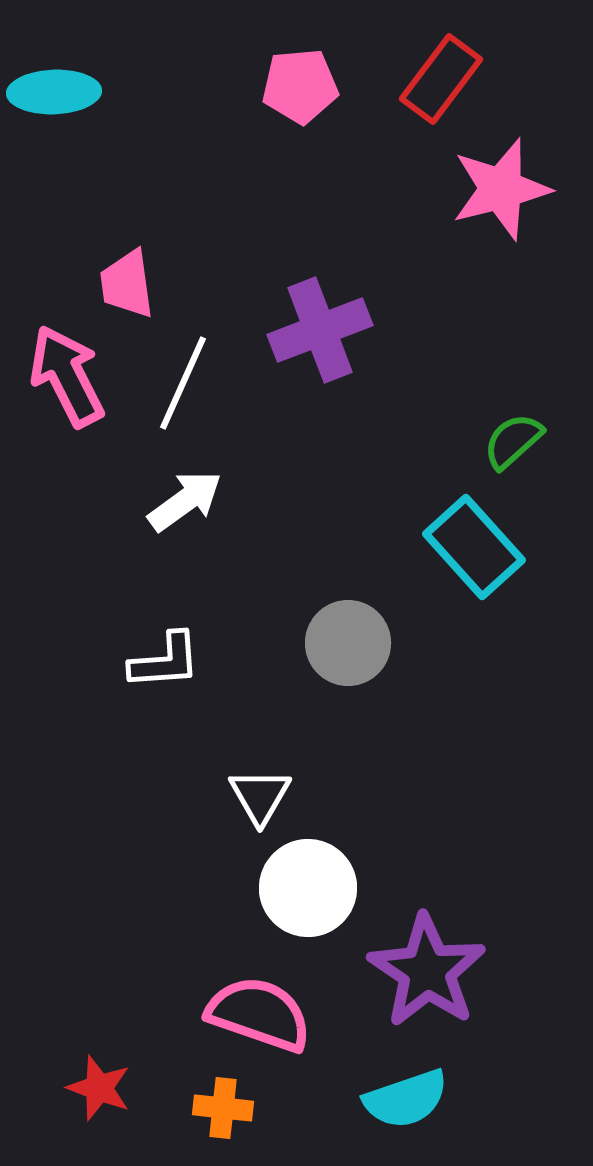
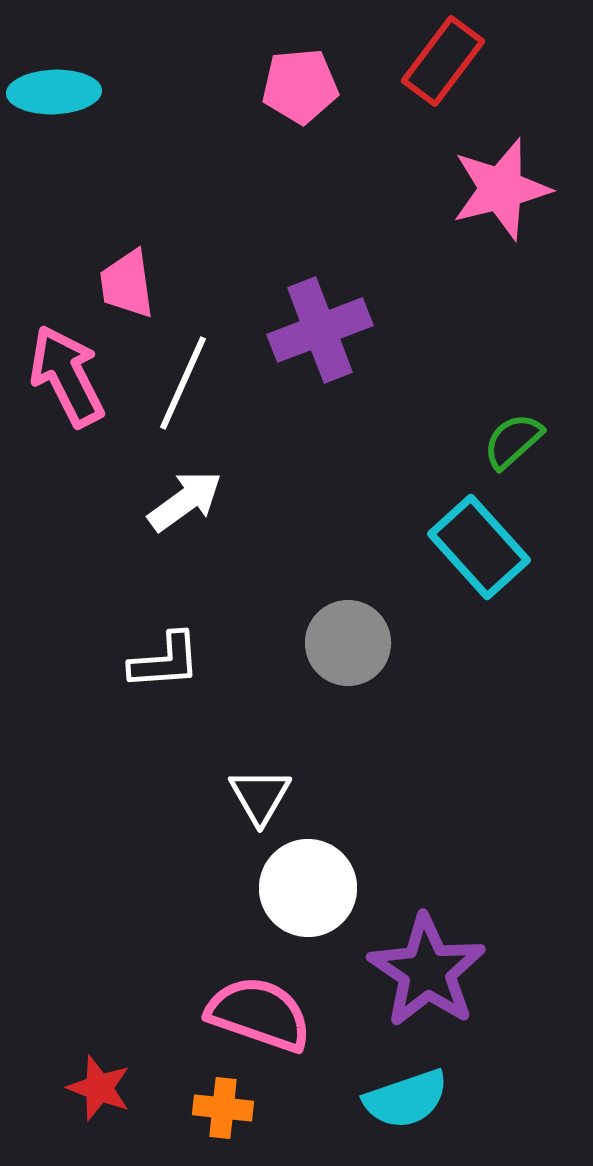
red rectangle: moved 2 px right, 18 px up
cyan rectangle: moved 5 px right
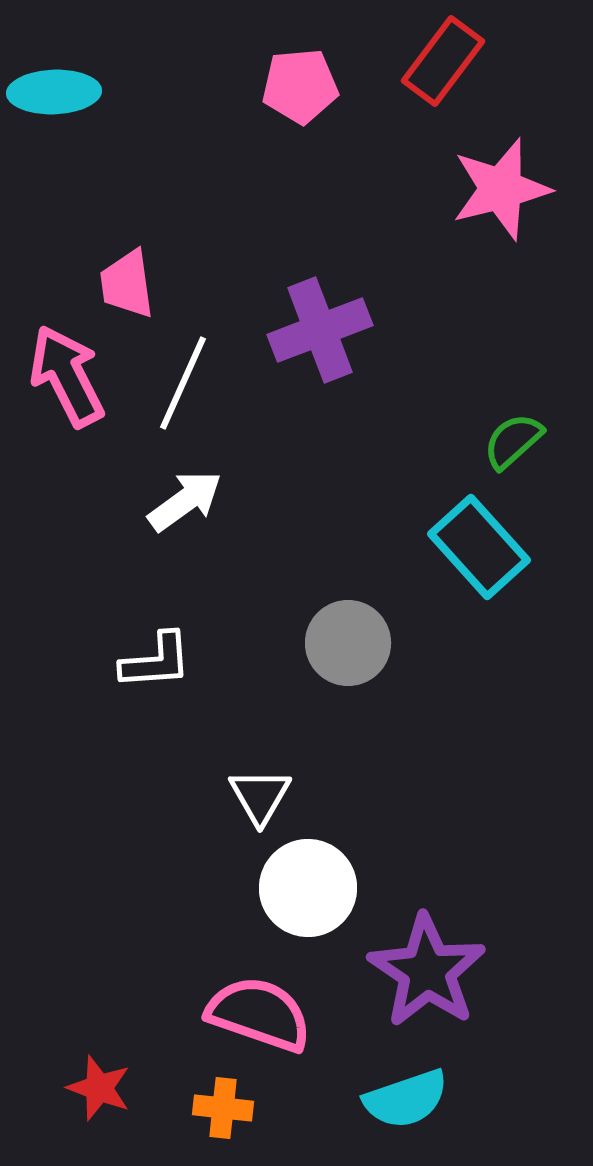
white L-shape: moved 9 px left
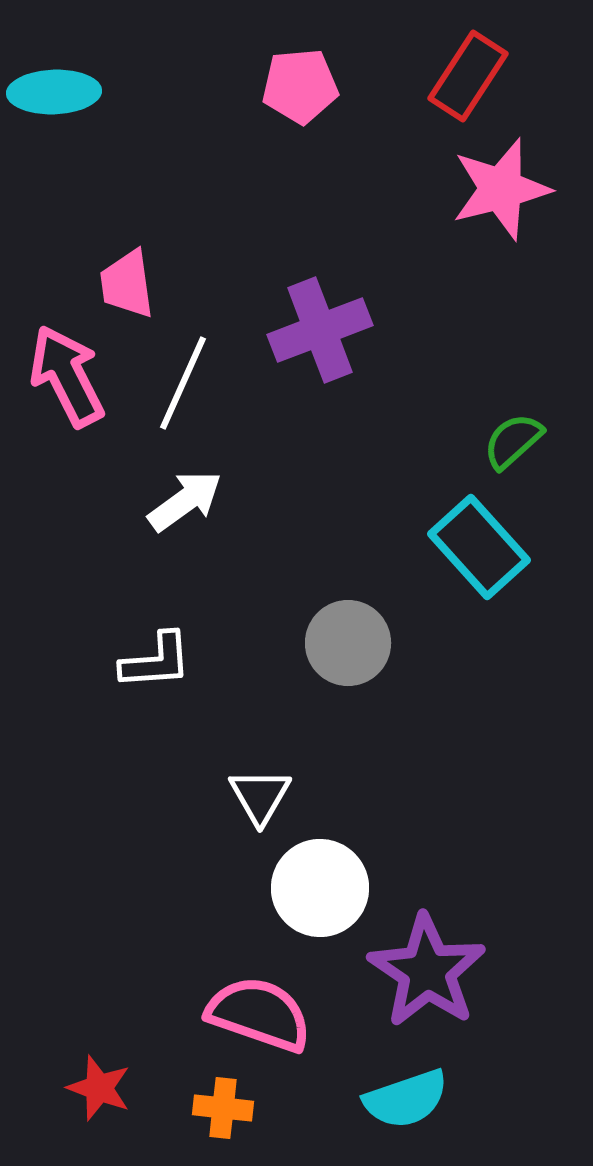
red rectangle: moved 25 px right, 15 px down; rotated 4 degrees counterclockwise
white circle: moved 12 px right
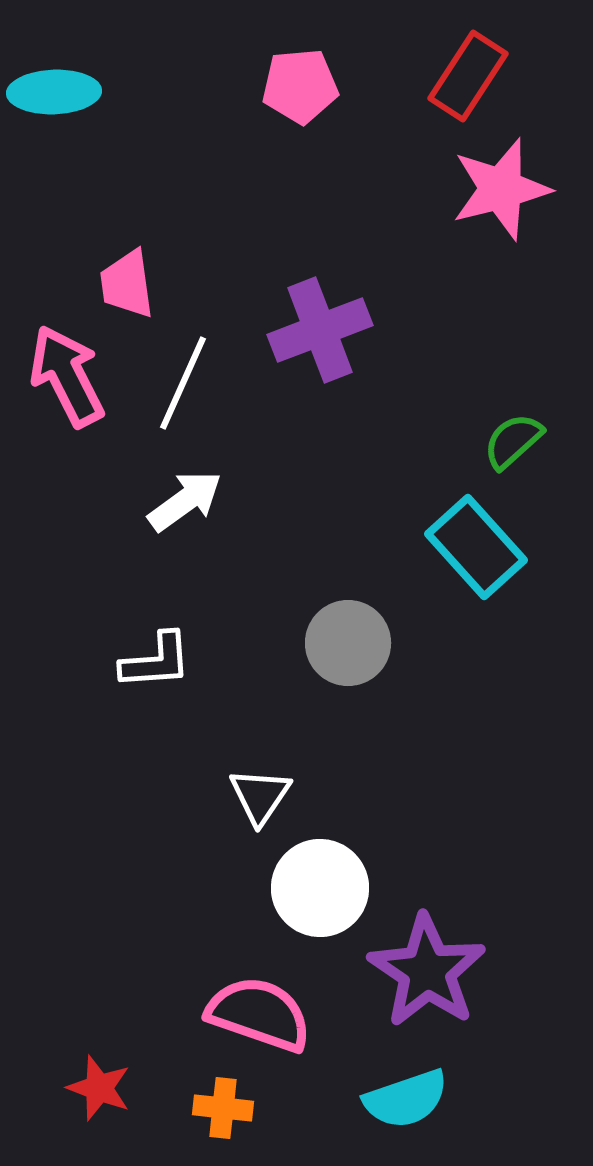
cyan rectangle: moved 3 px left
white triangle: rotated 4 degrees clockwise
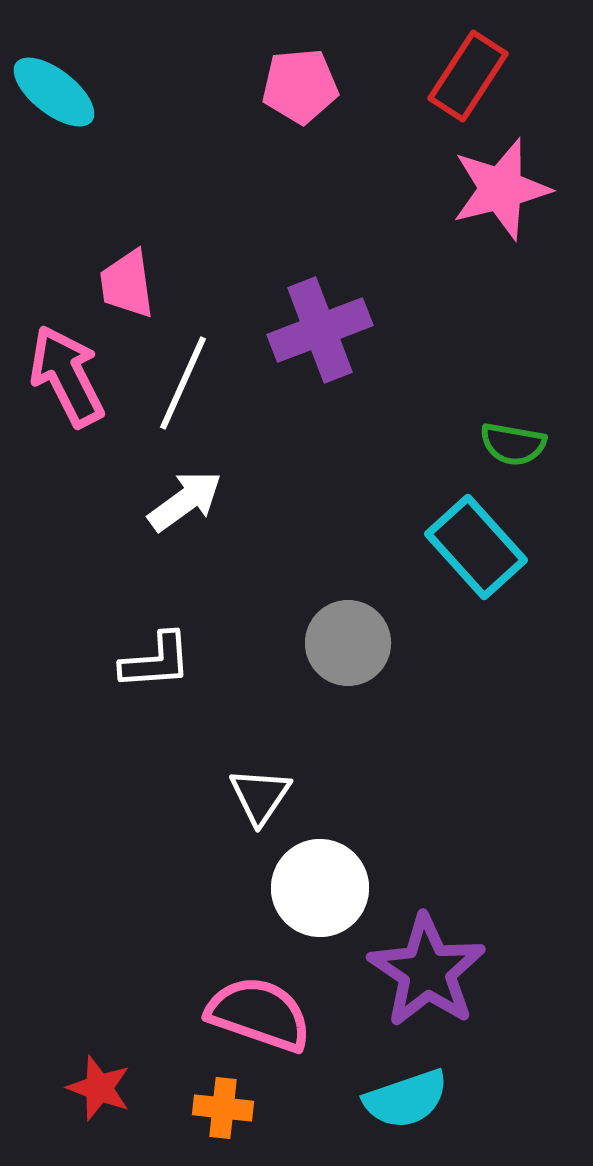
cyan ellipse: rotated 40 degrees clockwise
green semicircle: moved 3 px down; rotated 128 degrees counterclockwise
